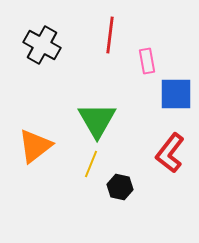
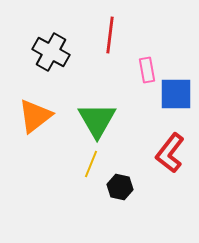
black cross: moved 9 px right, 7 px down
pink rectangle: moved 9 px down
orange triangle: moved 30 px up
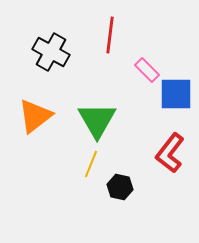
pink rectangle: rotated 35 degrees counterclockwise
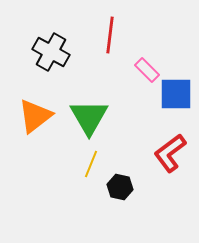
green triangle: moved 8 px left, 3 px up
red L-shape: rotated 15 degrees clockwise
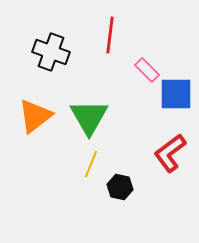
black cross: rotated 9 degrees counterclockwise
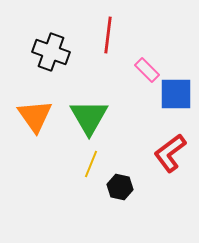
red line: moved 2 px left
orange triangle: rotated 27 degrees counterclockwise
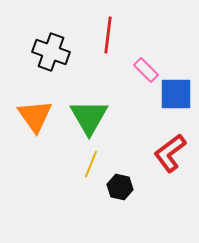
pink rectangle: moved 1 px left
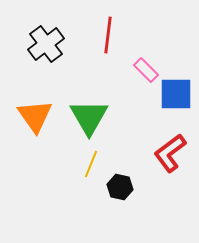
black cross: moved 5 px left, 8 px up; rotated 33 degrees clockwise
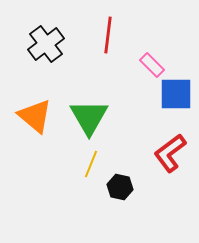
pink rectangle: moved 6 px right, 5 px up
orange triangle: rotated 15 degrees counterclockwise
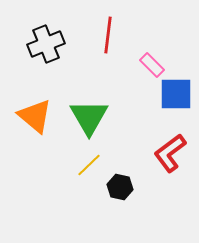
black cross: rotated 15 degrees clockwise
yellow line: moved 2 px left, 1 px down; rotated 24 degrees clockwise
